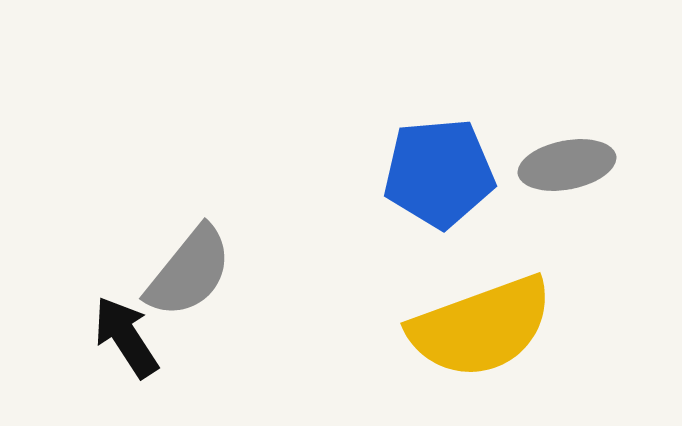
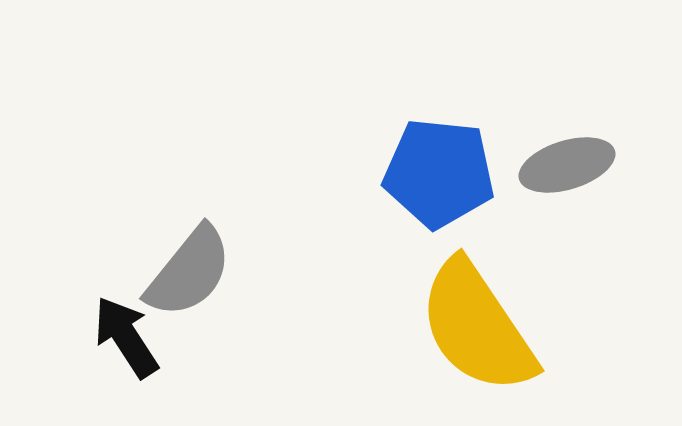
gray ellipse: rotated 6 degrees counterclockwise
blue pentagon: rotated 11 degrees clockwise
yellow semicircle: moved 4 px left; rotated 76 degrees clockwise
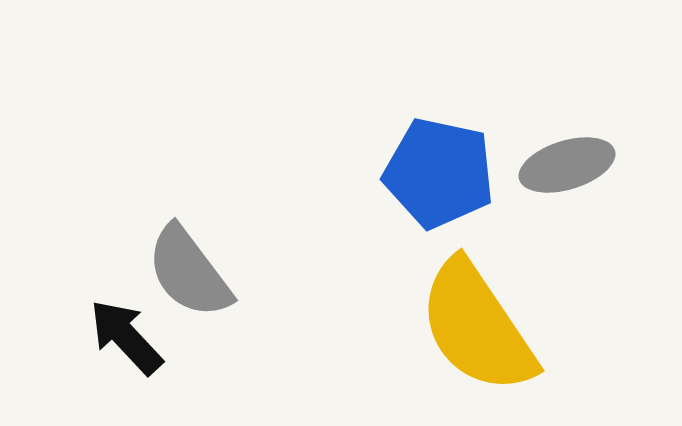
blue pentagon: rotated 6 degrees clockwise
gray semicircle: rotated 104 degrees clockwise
black arrow: rotated 10 degrees counterclockwise
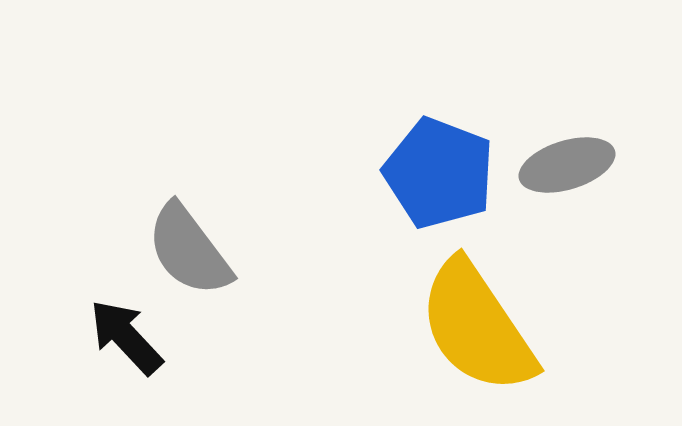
blue pentagon: rotated 9 degrees clockwise
gray semicircle: moved 22 px up
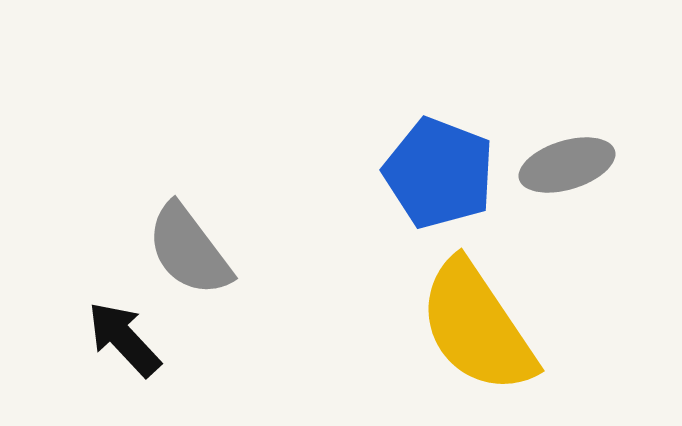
black arrow: moved 2 px left, 2 px down
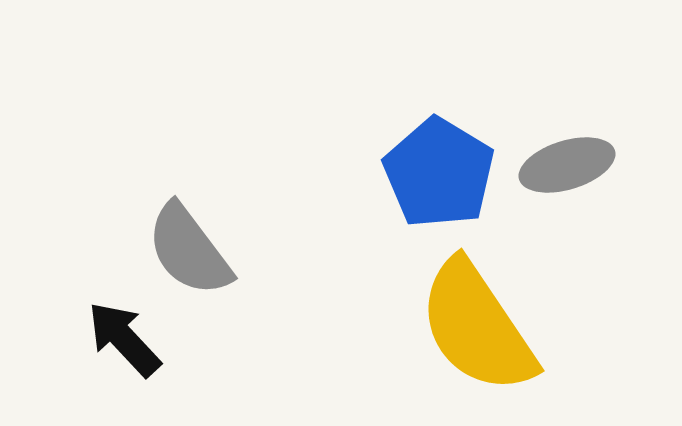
blue pentagon: rotated 10 degrees clockwise
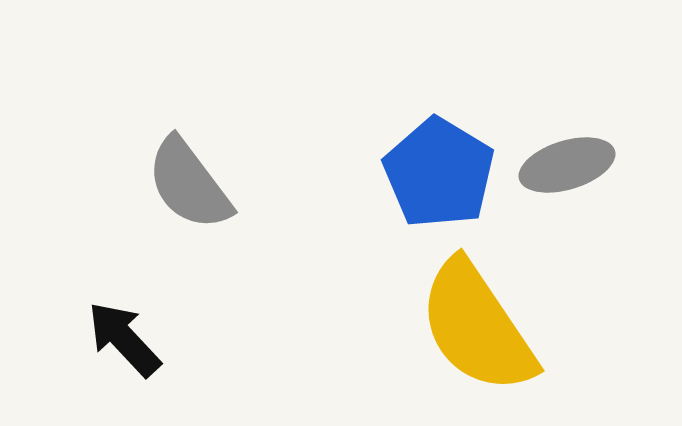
gray semicircle: moved 66 px up
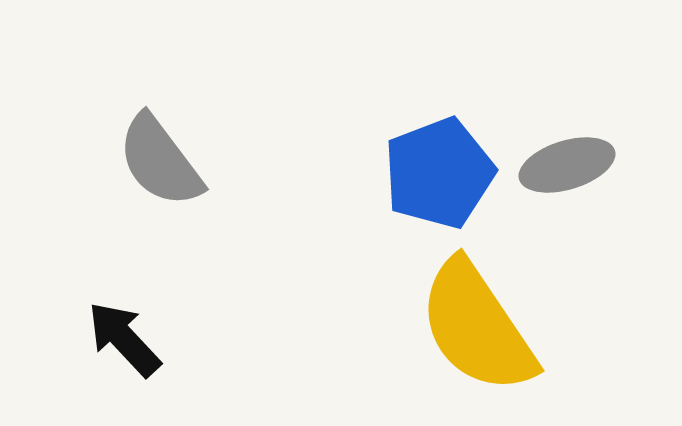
blue pentagon: rotated 20 degrees clockwise
gray semicircle: moved 29 px left, 23 px up
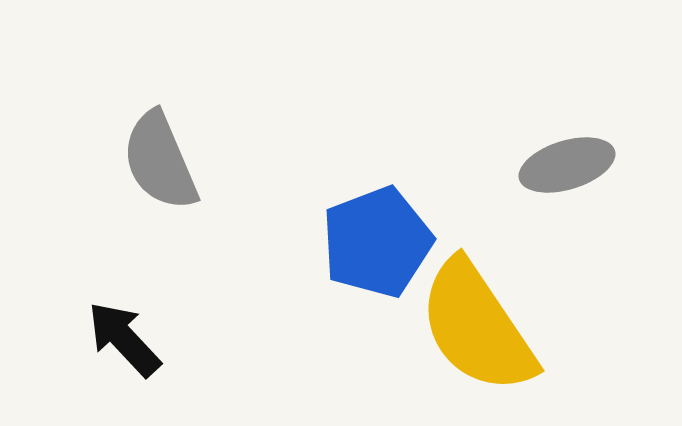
gray semicircle: rotated 14 degrees clockwise
blue pentagon: moved 62 px left, 69 px down
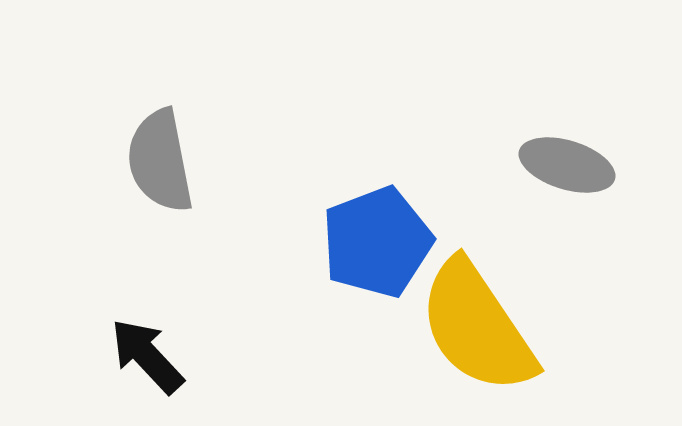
gray semicircle: rotated 12 degrees clockwise
gray ellipse: rotated 34 degrees clockwise
black arrow: moved 23 px right, 17 px down
